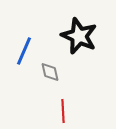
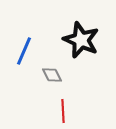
black star: moved 2 px right, 4 px down
gray diamond: moved 2 px right, 3 px down; rotated 15 degrees counterclockwise
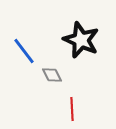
blue line: rotated 60 degrees counterclockwise
red line: moved 9 px right, 2 px up
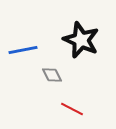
blue line: moved 1 px left, 1 px up; rotated 64 degrees counterclockwise
red line: rotated 60 degrees counterclockwise
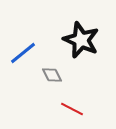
blue line: moved 3 px down; rotated 28 degrees counterclockwise
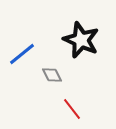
blue line: moved 1 px left, 1 px down
red line: rotated 25 degrees clockwise
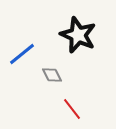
black star: moved 3 px left, 5 px up
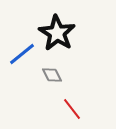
black star: moved 21 px left, 2 px up; rotated 9 degrees clockwise
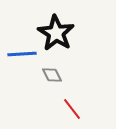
black star: moved 1 px left
blue line: rotated 36 degrees clockwise
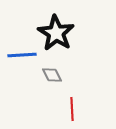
blue line: moved 1 px down
red line: rotated 35 degrees clockwise
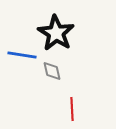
blue line: rotated 12 degrees clockwise
gray diamond: moved 4 px up; rotated 15 degrees clockwise
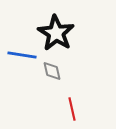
red line: rotated 10 degrees counterclockwise
